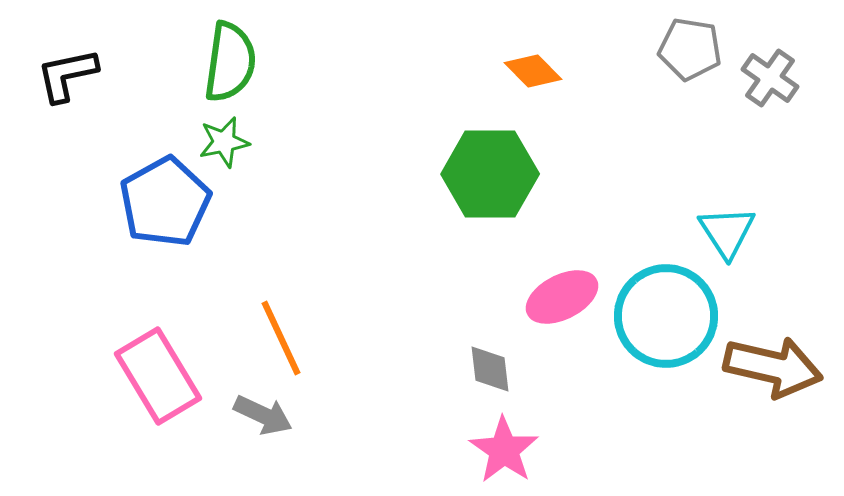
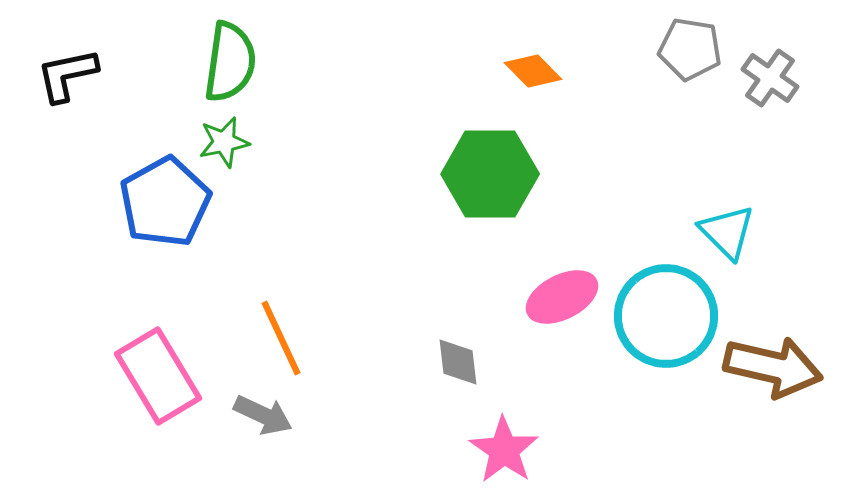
cyan triangle: rotated 12 degrees counterclockwise
gray diamond: moved 32 px left, 7 px up
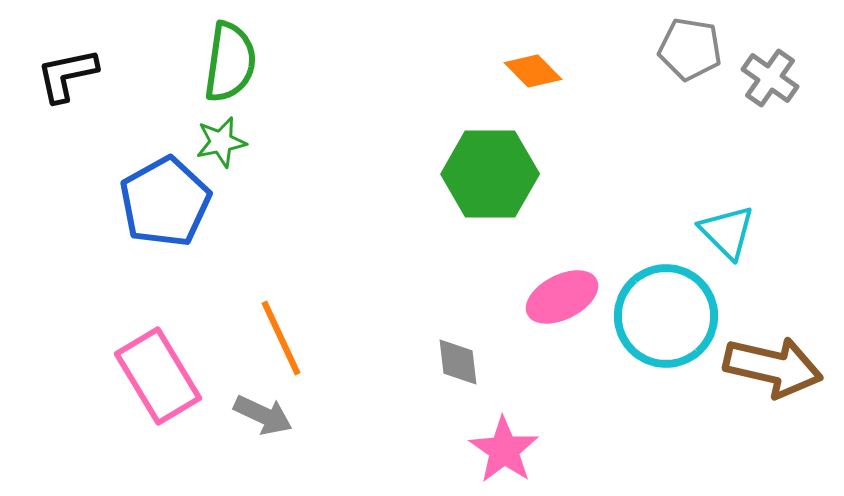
green star: moved 3 px left
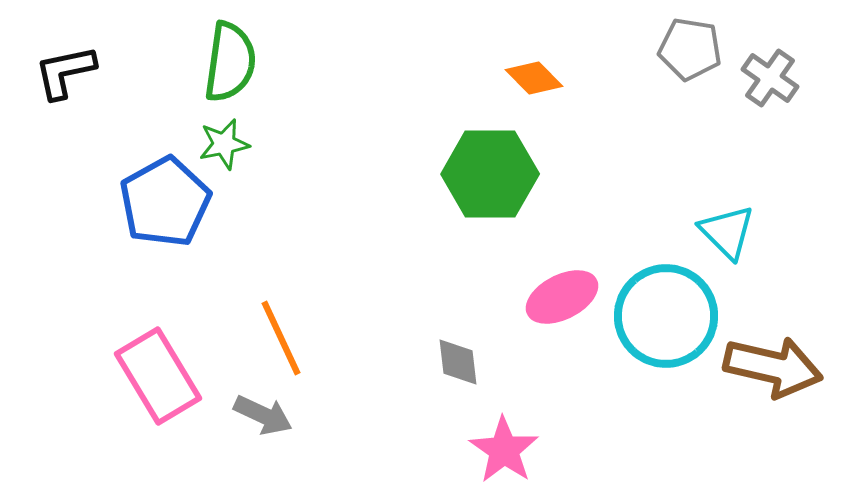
orange diamond: moved 1 px right, 7 px down
black L-shape: moved 2 px left, 3 px up
green star: moved 3 px right, 2 px down
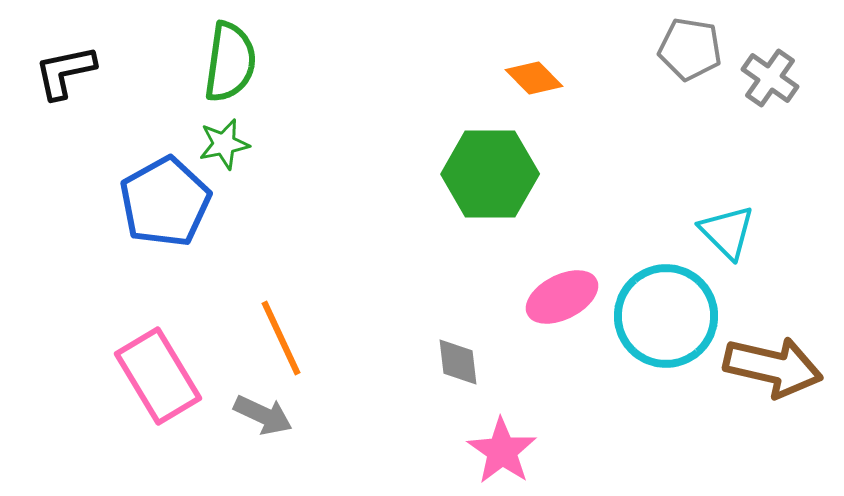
pink star: moved 2 px left, 1 px down
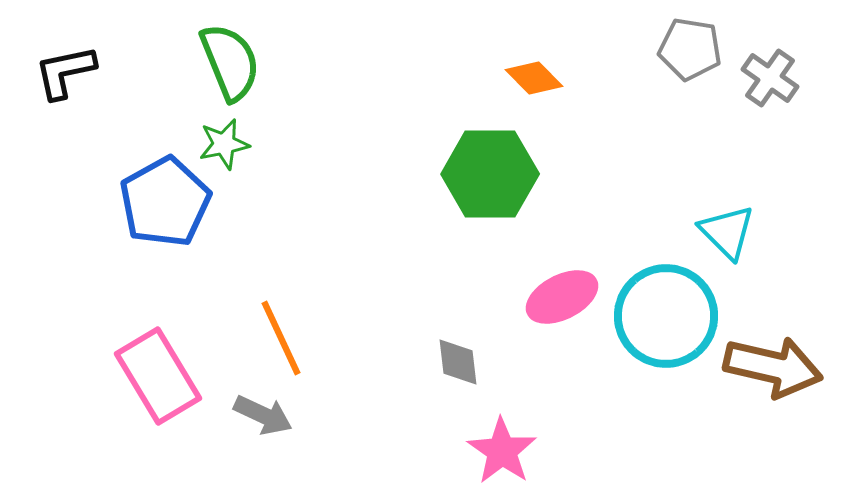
green semicircle: rotated 30 degrees counterclockwise
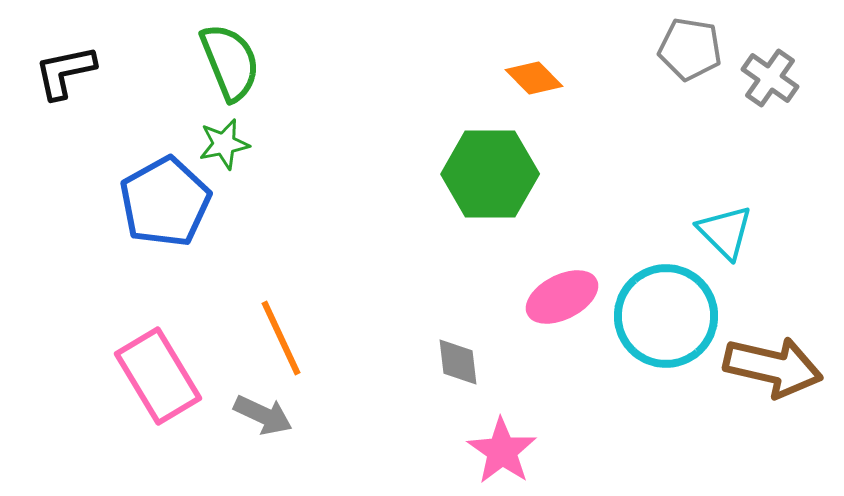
cyan triangle: moved 2 px left
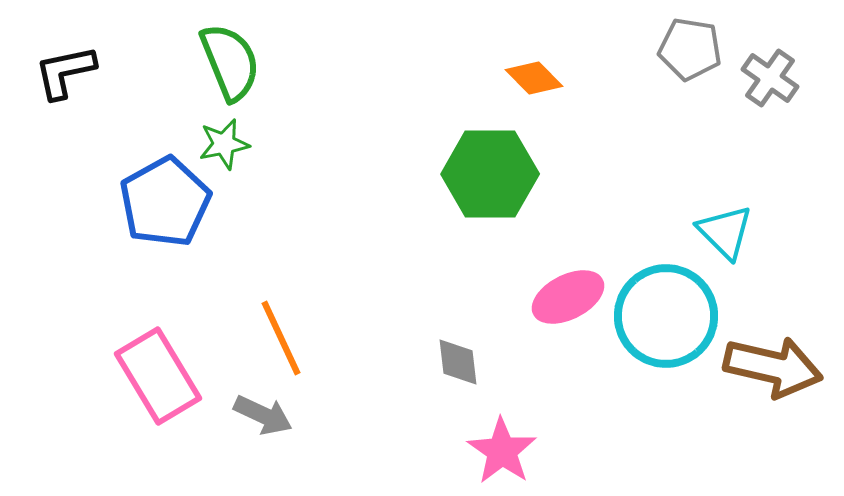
pink ellipse: moved 6 px right
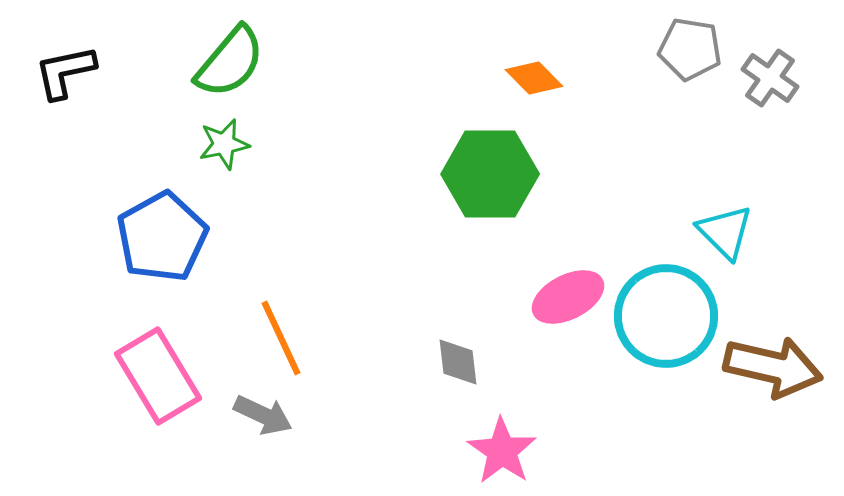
green semicircle: rotated 62 degrees clockwise
blue pentagon: moved 3 px left, 35 px down
